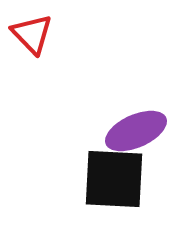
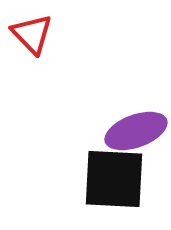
purple ellipse: rotated 4 degrees clockwise
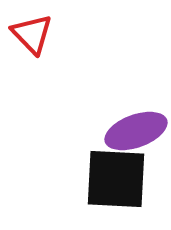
black square: moved 2 px right
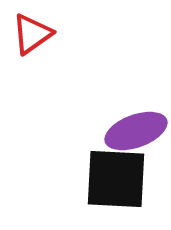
red triangle: rotated 39 degrees clockwise
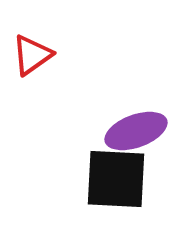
red triangle: moved 21 px down
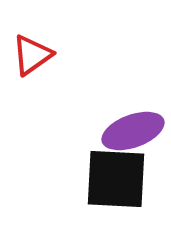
purple ellipse: moved 3 px left
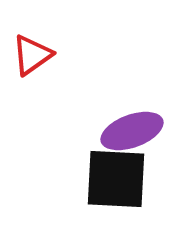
purple ellipse: moved 1 px left
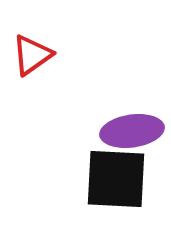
purple ellipse: rotated 12 degrees clockwise
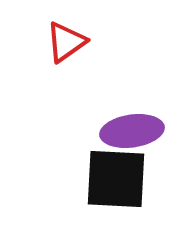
red triangle: moved 34 px right, 13 px up
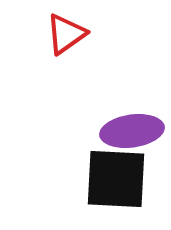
red triangle: moved 8 px up
